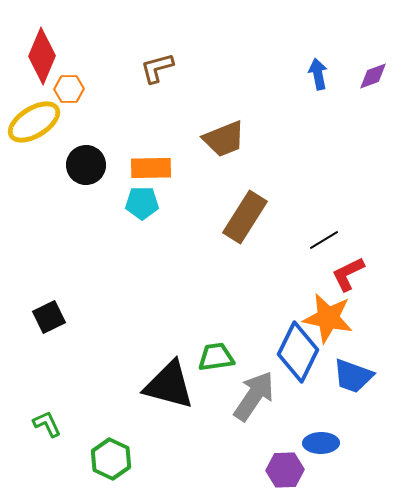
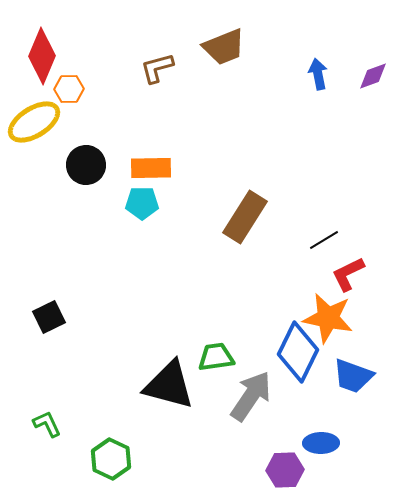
brown trapezoid: moved 92 px up
gray arrow: moved 3 px left
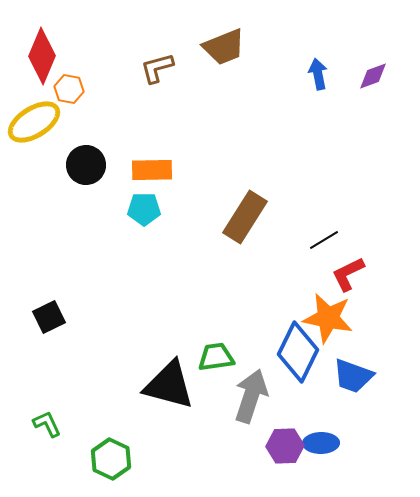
orange hexagon: rotated 12 degrees clockwise
orange rectangle: moved 1 px right, 2 px down
cyan pentagon: moved 2 px right, 6 px down
gray arrow: rotated 16 degrees counterclockwise
purple hexagon: moved 24 px up
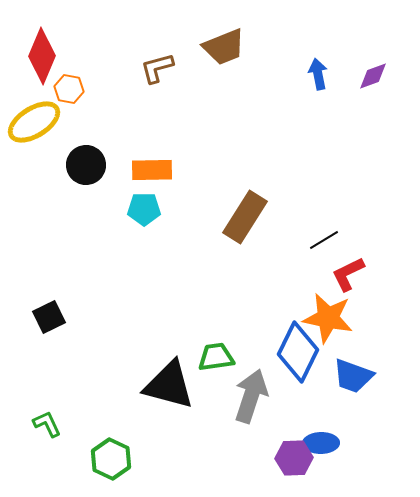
purple hexagon: moved 9 px right, 12 px down
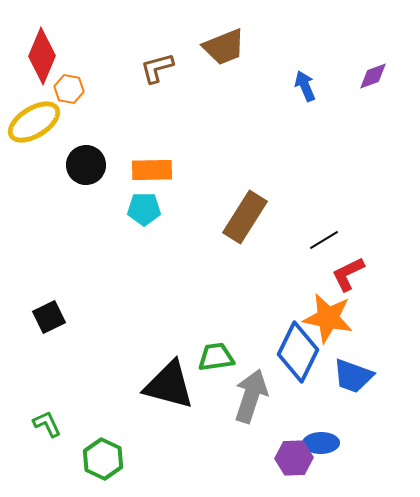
blue arrow: moved 13 px left, 12 px down; rotated 12 degrees counterclockwise
green hexagon: moved 8 px left
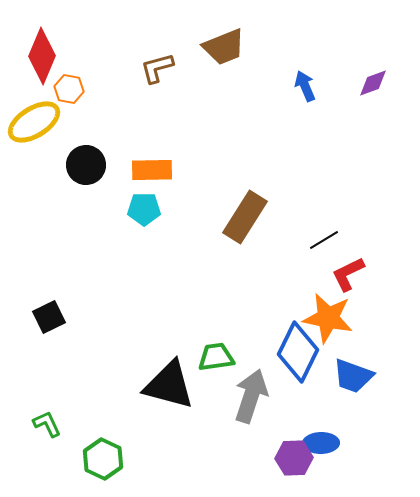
purple diamond: moved 7 px down
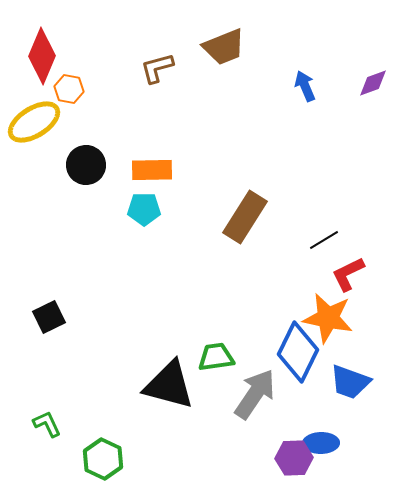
blue trapezoid: moved 3 px left, 6 px down
gray arrow: moved 4 px right, 2 px up; rotated 16 degrees clockwise
